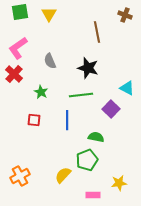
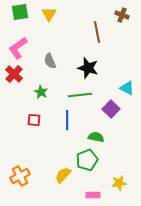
brown cross: moved 3 px left
green line: moved 1 px left
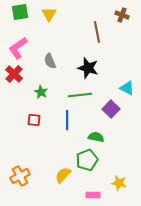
yellow star: rotated 21 degrees clockwise
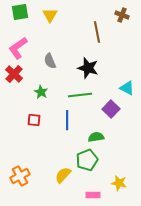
yellow triangle: moved 1 px right, 1 px down
green semicircle: rotated 21 degrees counterclockwise
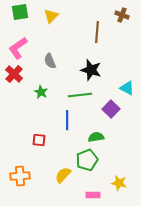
yellow triangle: moved 1 px right, 1 px down; rotated 14 degrees clockwise
brown line: rotated 15 degrees clockwise
black star: moved 3 px right, 2 px down
red square: moved 5 px right, 20 px down
orange cross: rotated 24 degrees clockwise
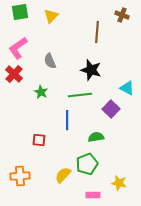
green pentagon: moved 4 px down
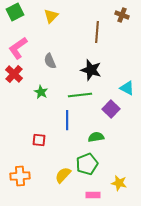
green square: moved 5 px left; rotated 18 degrees counterclockwise
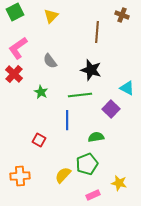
gray semicircle: rotated 14 degrees counterclockwise
red square: rotated 24 degrees clockwise
pink rectangle: rotated 24 degrees counterclockwise
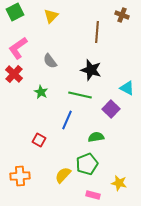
green line: rotated 20 degrees clockwise
blue line: rotated 24 degrees clockwise
pink rectangle: rotated 40 degrees clockwise
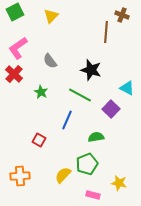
brown line: moved 9 px right
green line: rotated 15 degrees clockwise
